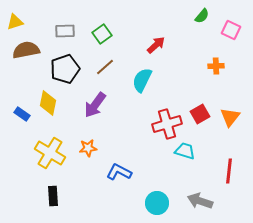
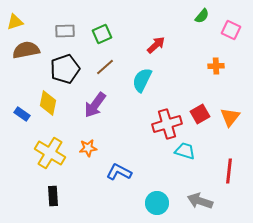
green square: rotated 12 degrees clockwise
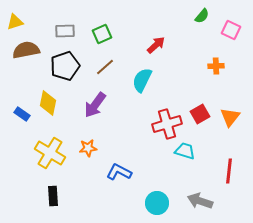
black pentagon: moved 3 px up
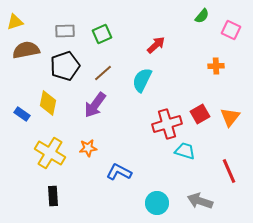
brown line: moved 2 px left, 6 px down
red line: rotated 30 degrees counterclockwise
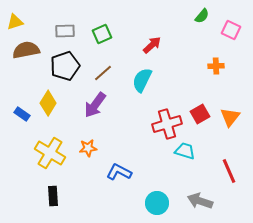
red arrow: moved 4 px left
yellow diamond: rotated 20 degrees clockwise
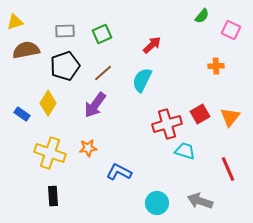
yellow cross: rotated 12 degrees counterclockwise
red line: moved 1 px left, 2 px up
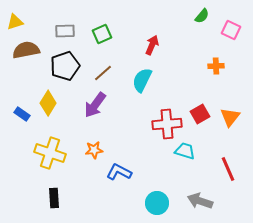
red arrow: rotated 24 degrees counterclockwise
red cross: rotated 12 degrees clockwise
orange star: moved 6 px right, 2 px down
black rectangle: moved 1 px right, 2 px down
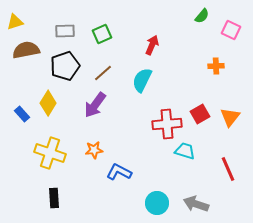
blue rectangle: rotated 14 degrees clockwise
gray arrow: moved 4 px left, 3 px down
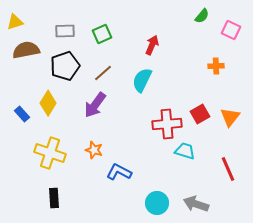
orange star: rotated 24 degrees clockwise
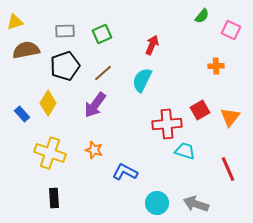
red square: moved 4 px up
blue L-shape: moved 6 px right
